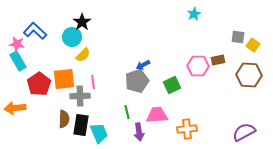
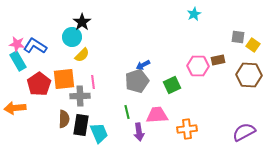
blue L-shape: moved 15 px down; rotated 10 degrees counterclockwise
yellow semicircle: moved 1 px left
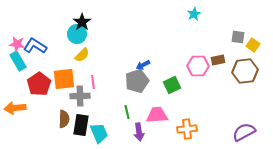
cyan circle: moved 5 px right, 3 px up
brown hexagon: moved 4 px left, 4 px up; rotated 10 degrees counterclockwise
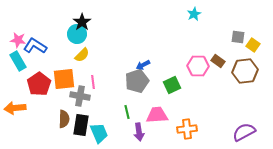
pink star: moved 1 px right, 4 px up
brown rectangle: moved 1 px down; rotated 48 degrees clockwise
gray cross: rotated 12 degrees clockwise
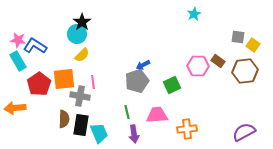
purple arrow: moved 5 px left, 2 px down
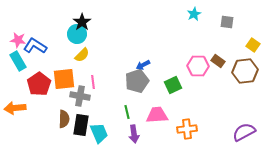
gray square: moved 11 px left, 15 px up
green square: moved 1 px right
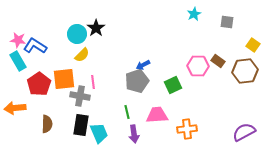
black star: moved 14 px right, 6 px down
brown semicircle: moved 17 px left, 5 px down
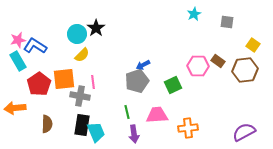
pink star: rotated 21 degrees counterclockwise
brown hexagon: moved 1 px up
black rectangle: moved 1 px right
orange cross: moved 1 px right, 1 px up
cyan trapezoid: moved 3 px left, 1 px up
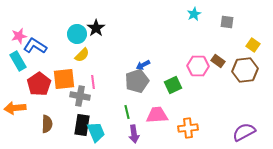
pink star: moved 1 px right, 4 px up
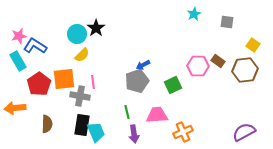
orange cross: moved 5 px left, 4 px down; rotated 18 degrees counterclockwise
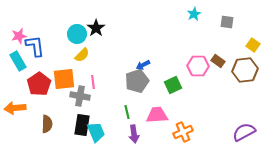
blue L-shape: rotated 50 degrees clockwise
